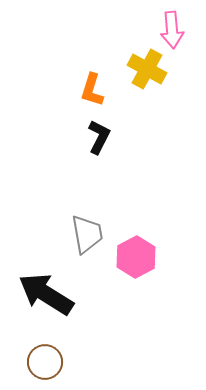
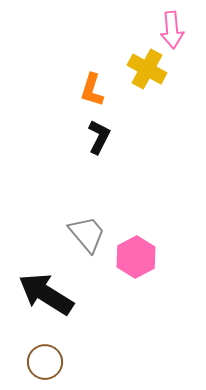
gray trapezoid: rotated 30 degrees counterclockwise
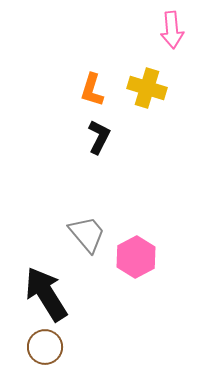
yellow cross: moved 19 px down; rotated 12 degrees counterclockwise
black arrow: rotated 26 degrees clockwise
brown circle: moved 15 px up
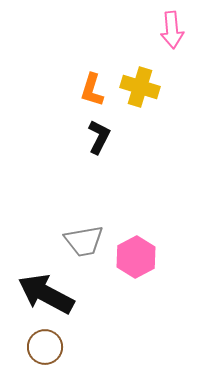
yellow cross: moved 7 px left, 1 px up
gray trapezoid: moved 3 px left, 7 px down; rotated 120 degrees clockwise
black arrow: rotated 30 degrees counterclockwise
